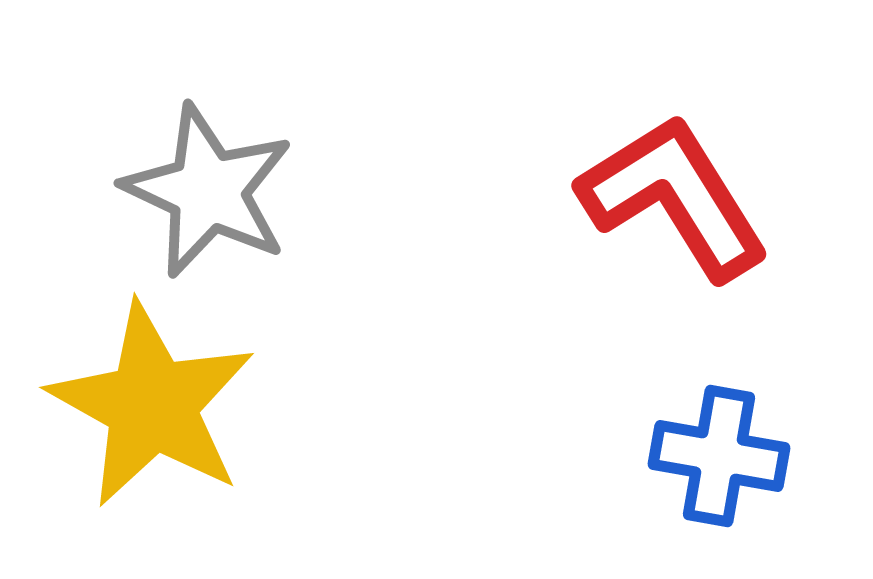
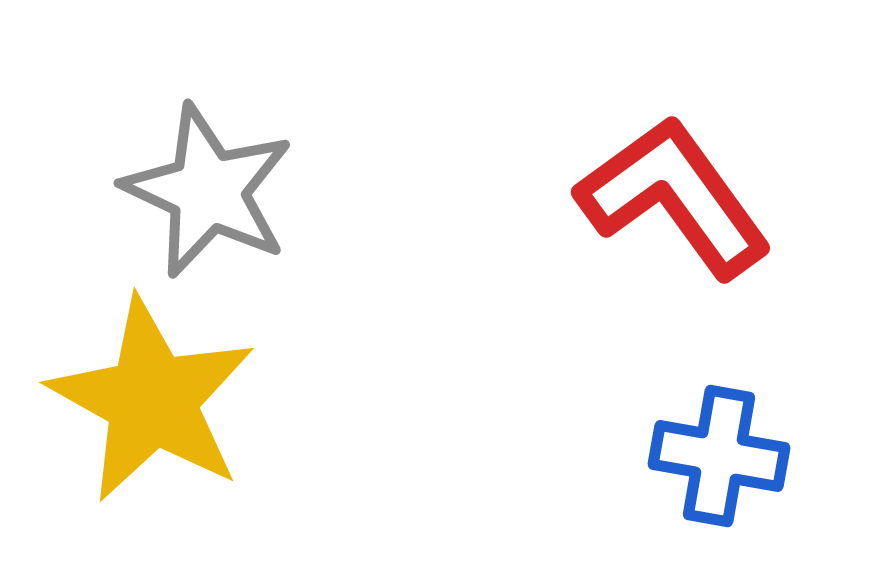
red L-shape: rotated 4 degrees counterclockwise
yellow star: moved 5 px up
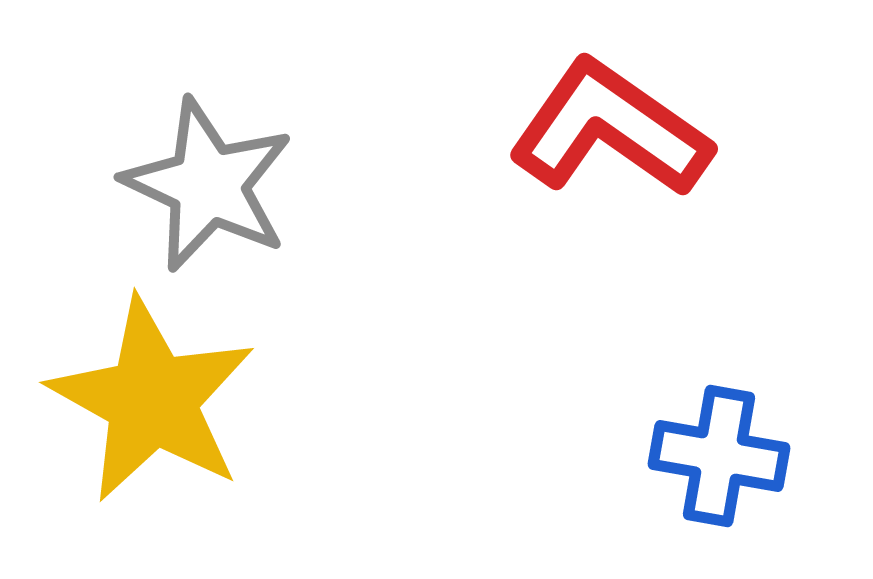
gray star: moved 6 px up
red L-shape: moved 64 px left, 68 px up; rotated 19 degrees counterclockwise
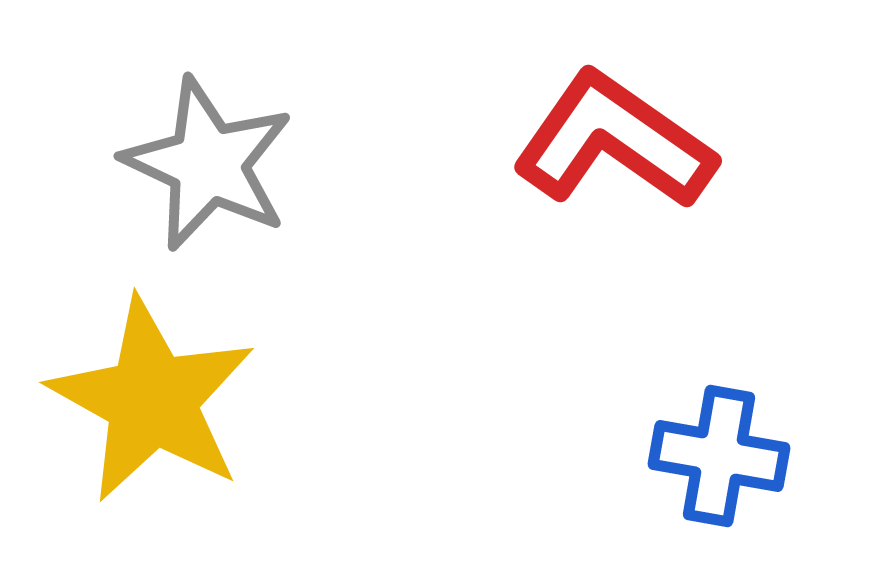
red L-shape: moved 4 px right, 12 px down
gray star: moved 21 px up
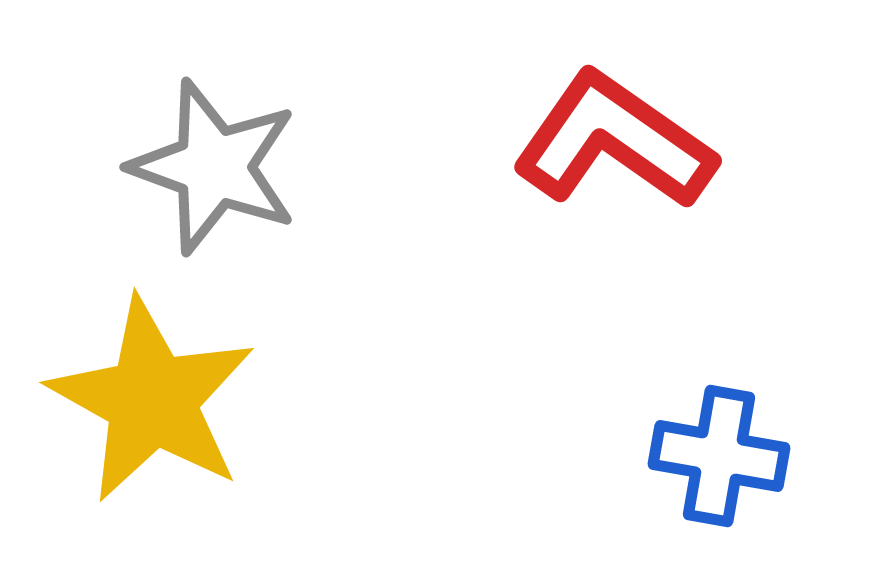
gray star: moved 6 px right, 3 px down; rotated 5 degrees counterclockwise
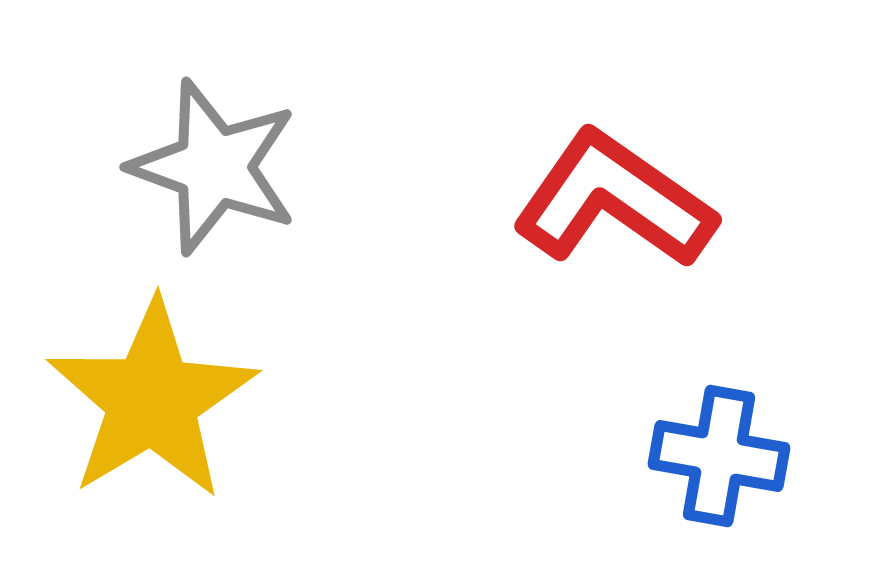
red L-shape: moved 59 px down
yellow star: rotated 12 degrees clockwise
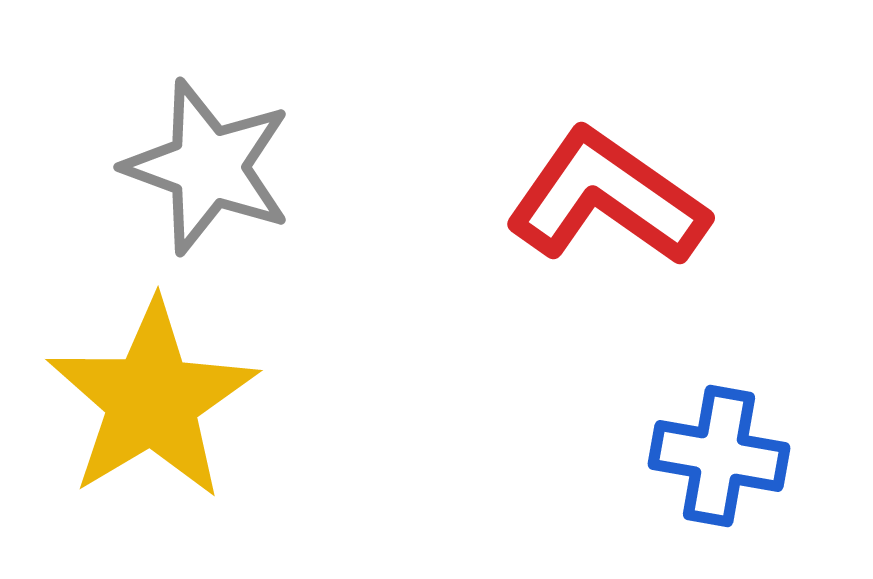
gray star: moved 6 px left
red L-shape: moved 7 px left, 2 px up
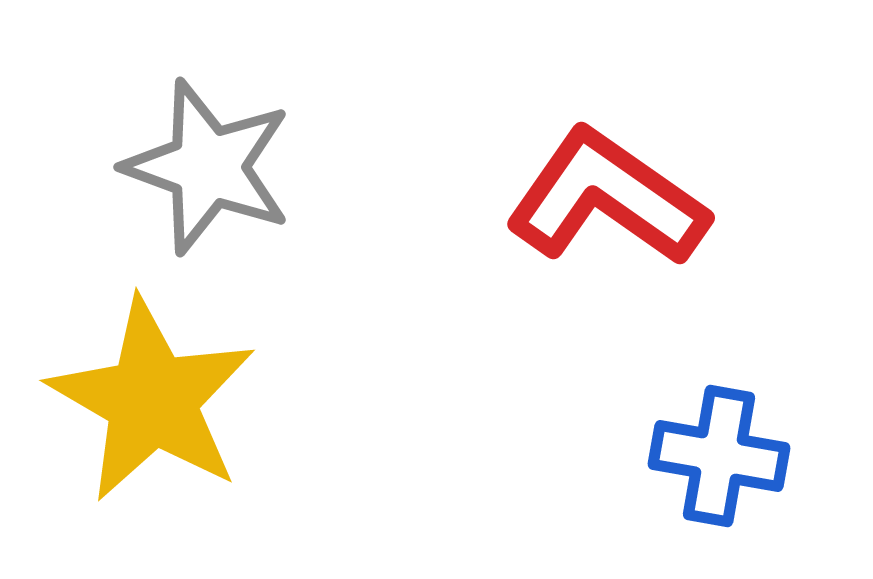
yellow star: rotated 11 degrees counterclockwise
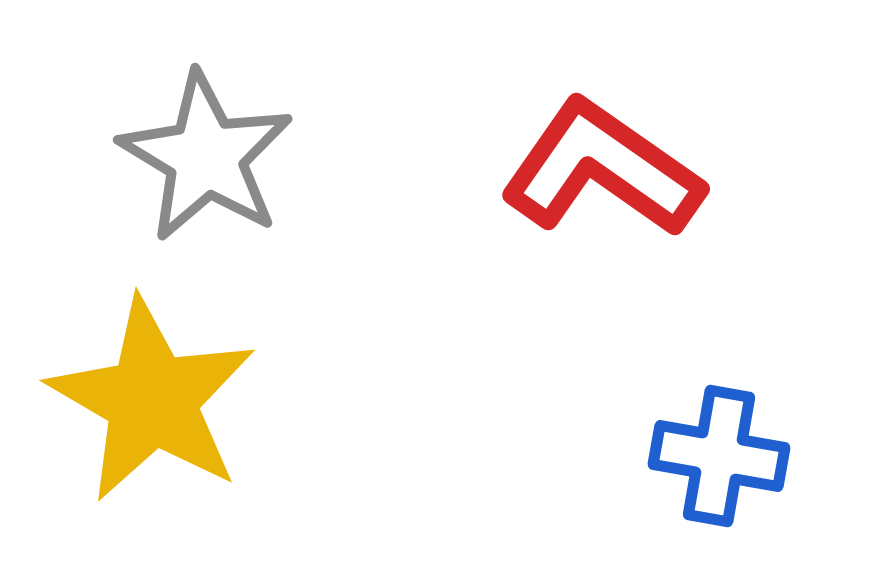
gray star: moved 2 px left, 10 px up; rotated 11 degrees clockwise
red L-shape: moved 5 px left, 29 px up
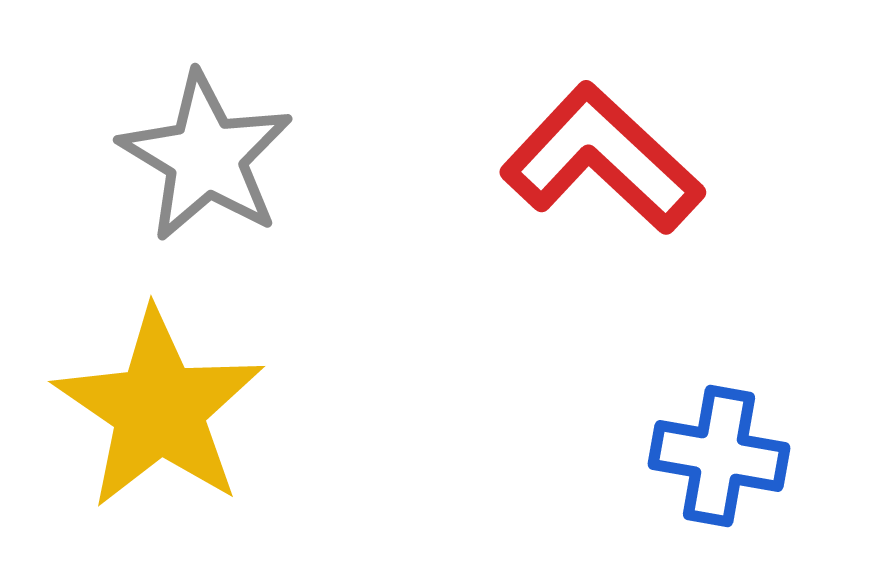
red L-shape: moved 10 px up; rotated 8 degrees clockwise
yellow star: moved 7 px right, 9 px down; rotated 4 degrees clockwise
